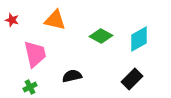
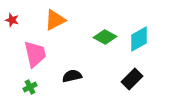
orange triangle: rotated 40 degrees counterclockwise
green diamond: moved 4 px right, 1 px down
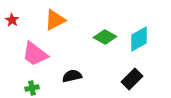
red star: rotated 16 degrees clockwise
pink trapezoid: rotated 140 degrees clockwise
green cross: moved 2 px right, 1 px down; rotated 16 degrees clockwise
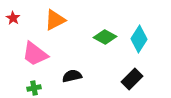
red star: moved 1 px right, 2 px up
cyan diamond: rotated 28 degrees counterclockwise
green cross: moved 2 px right
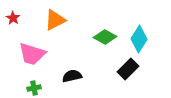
pink trapezoid: moved 3 px left; rotated 20 degrees counterclockwise
black rectangle: moved 4 px left, 10 px up
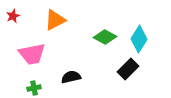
red star: moved 2 px up; rotated 16 degrees clockwise
pink trapezoid: rotated 28 degrees counterclockwise
black semicircle: moved 1 px left, 1 px down
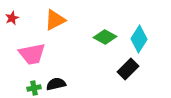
red star: moved 1 px left, 2 px down
black semicircle: moved 15 px left, 7 px down
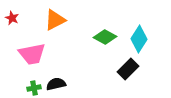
red star: rotated 24 degrees counterclockwise
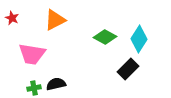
pink trapezoid: rotated 20 degrees clockwise
